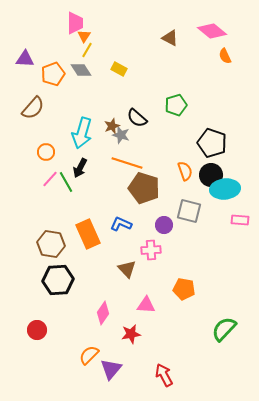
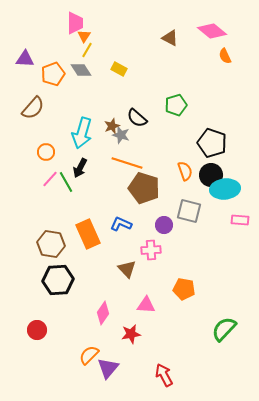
purple triangle at (111, 369): moved 3 px left, 1 px up
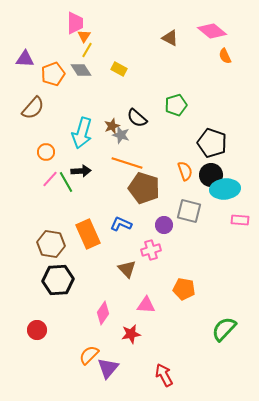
black arrow at (80, 168): moved 1 px right, 3 px down; rotated 120 degrees counterclockwise
pink cross at (151, 250): rotated 12 degrees counterclockwise
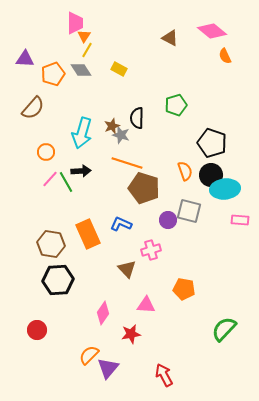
black semicircle at (137, 118): rotated 50 degrees clockwise
purple circle at (164, 225): moved 4 px right, 5 px up
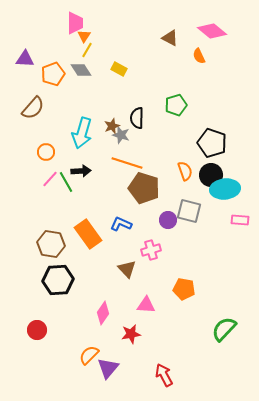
orange semicircle at (225, 56): moved 26 px left
orange rectangle at (88, 234): rotated 12 degrees counterclockwise
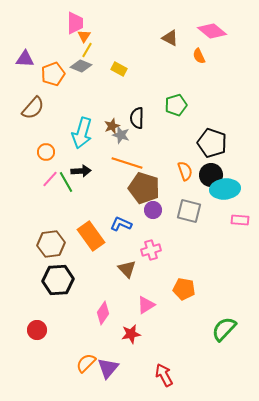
gray diamond at (81, 70): moved 4 px up; rotated 35 degrees counterclockwise
purple circle at (168, 220): moved 15 px left, 10 px up
orange rectangle at (88, 234): moved 3 px right, 2 px down
brown hexagon at (51, 244): rotated 16 degrees counterclockwise
pink triangle at (146, 305): rotated 36 degrees counterclockwise
orange semicircle at (89, 355): moved 3 px left, 8 px down
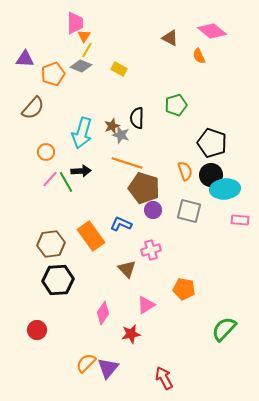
red arrow at (164, 375): moved 3 px down
